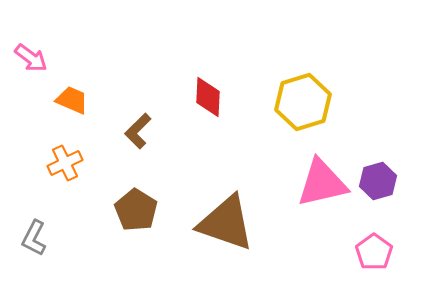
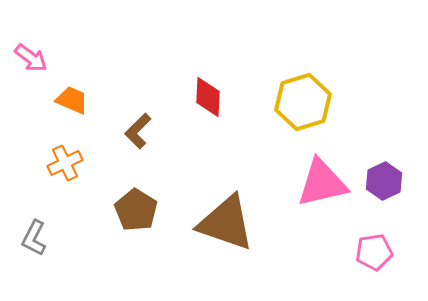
purple hexagon: moved 6 px right; rotated 9 degrees counterclockwise
pink pentagon: rotated 27 degrees clockwise
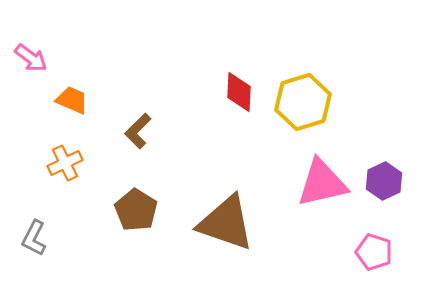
red diamond: moved 31 px right, 5 px up
pink pentagon: rotated 27 degrees clockwise
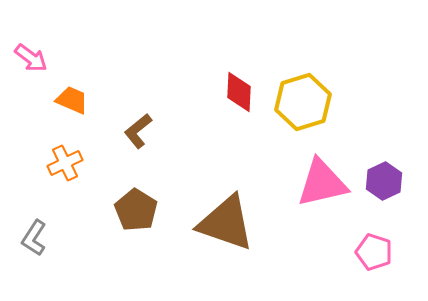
brown L-shape: rotated 6 degrees clockwise
gray L-shape: rotated 6 degrees clockwise
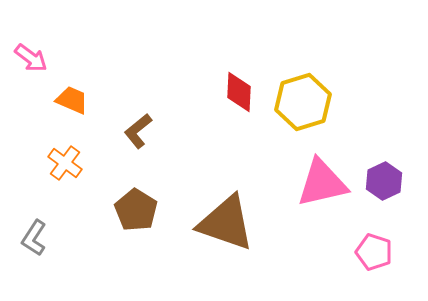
orange cross: rotated 28 degrees counterclockwise
